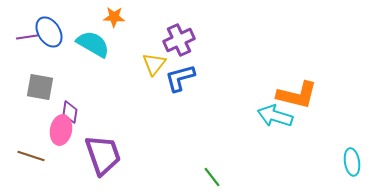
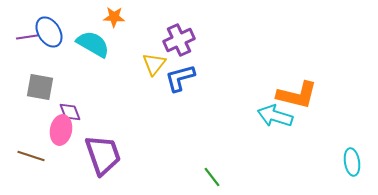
purple diamond: rotated 30 degrees counterclockwise
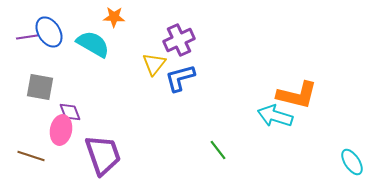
cyan ellipse: rotated 24 degrees counterclockwise
green line: moved 6 px right, 27 px up
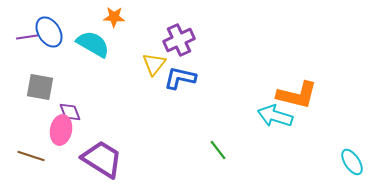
blue L-shape: rotated 28 degrees clockwise
purple trapezoid: moved 1 px left, 4 px down; rotated 39 degrees counterclockwise
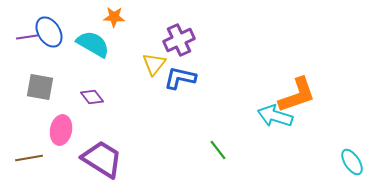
orange L-shape: rotated 33 degrees counterclockwise
purple diamond: moved 22 px right, 15 px up; rotated 15 degrees counterclockwise
brown line: moved 2 px left, 2 px down; rotated 28 degrees counterclockwise
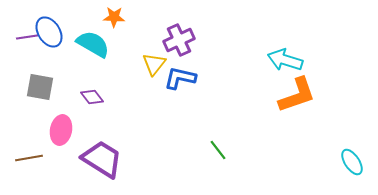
cyan arrow: moved 10 px right, 56 px up
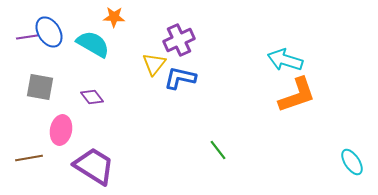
purple trapezoid: moved 8 px left, 7 px down
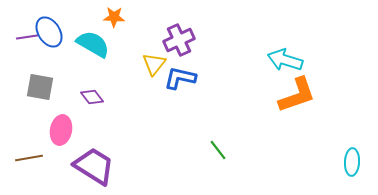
cyan ellipse: rotated 36 degrees clockwise
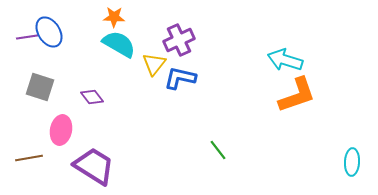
cyan semicircle: moved 26 px right
gray square: rotated 8 degrees clockwise
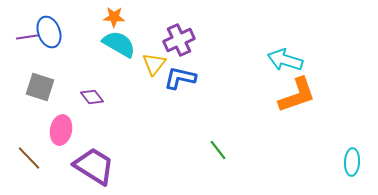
blue ellipse: rotated 12 degrees clockwise
brown line: rotated 56 degrees clockwise
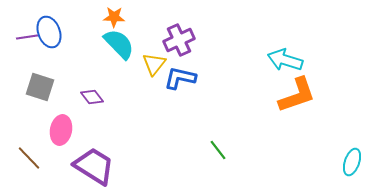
cyan semicircle: rotated 16 degrees clockwise
cyan ellipse: rotated 16 degrees clockwise
